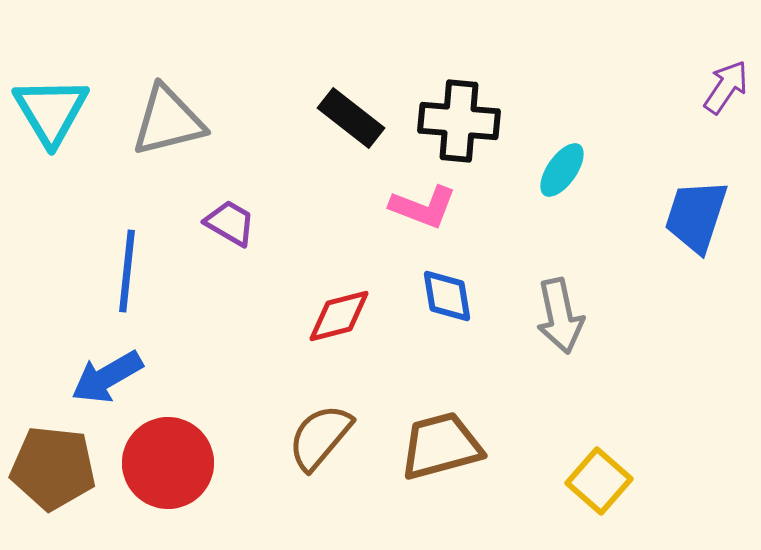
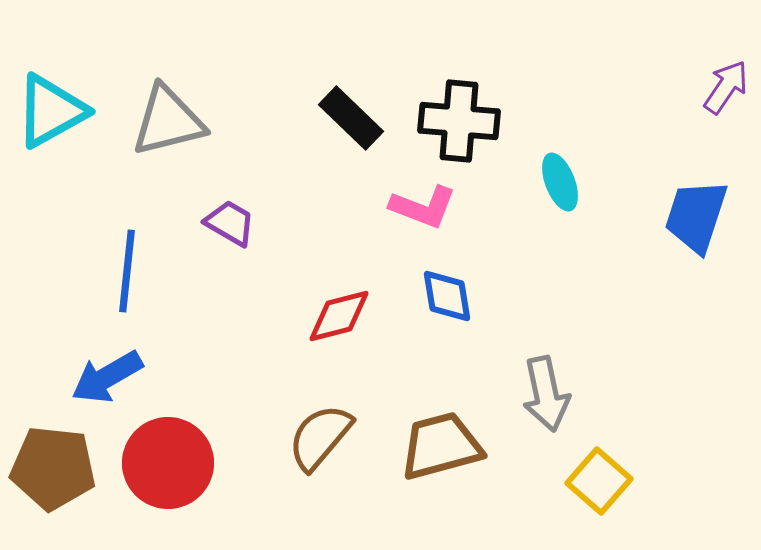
cyan triangle: rotated 32 degrees clockwise
black rectangle: rotated 6 degrees clockwise
cyan ellipse: moved 2 px left, 12 px down; rotated 56 degrees counterclockwise
gray arrow: moved 14 px left, 78 px down
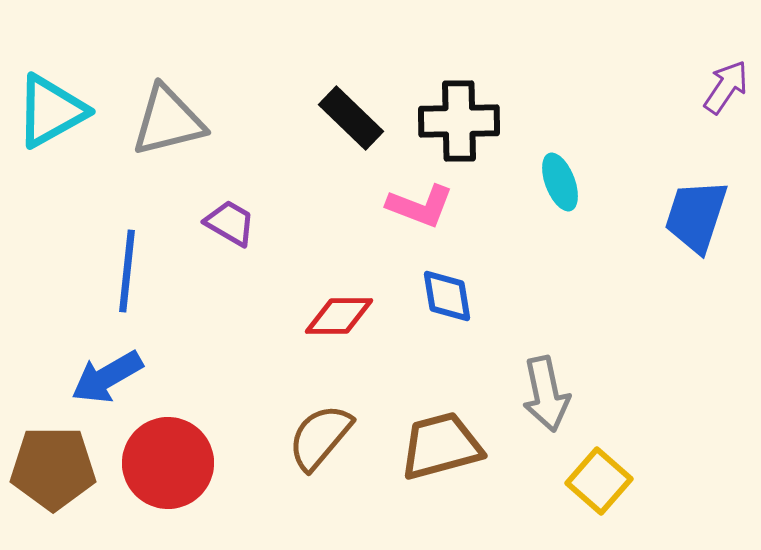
black cross: rotated 6 degrees counterclockwise
pink L-shape: moved 3 px left, 1 px up
red diamond: rotated 14 degrees clockwise
brown pentagon: rotated 6 degrees counterclockwise
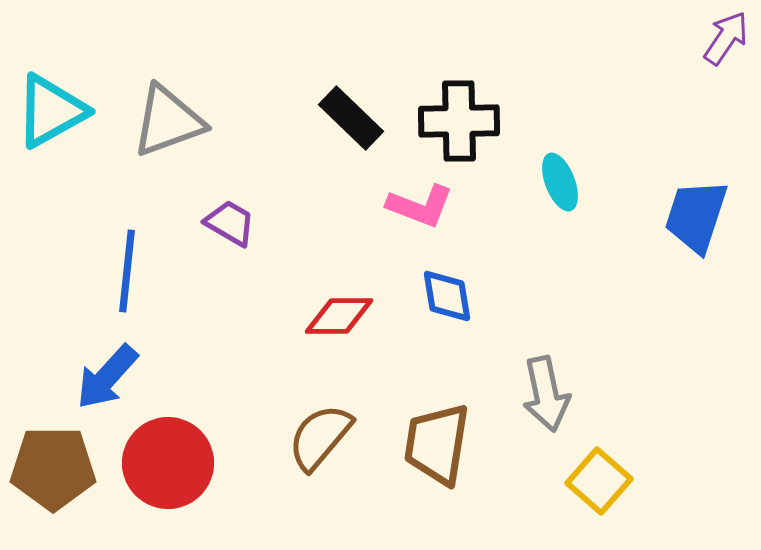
purple arrow: moved 49 px up
gray triangle: rotated 6 degrees counterclockwise
blue arrow: rotated 18 degrees counterclockwise
brown trapezoid: moved 4 px left, 2 px up; rotated 66 degrees counterclockwise
